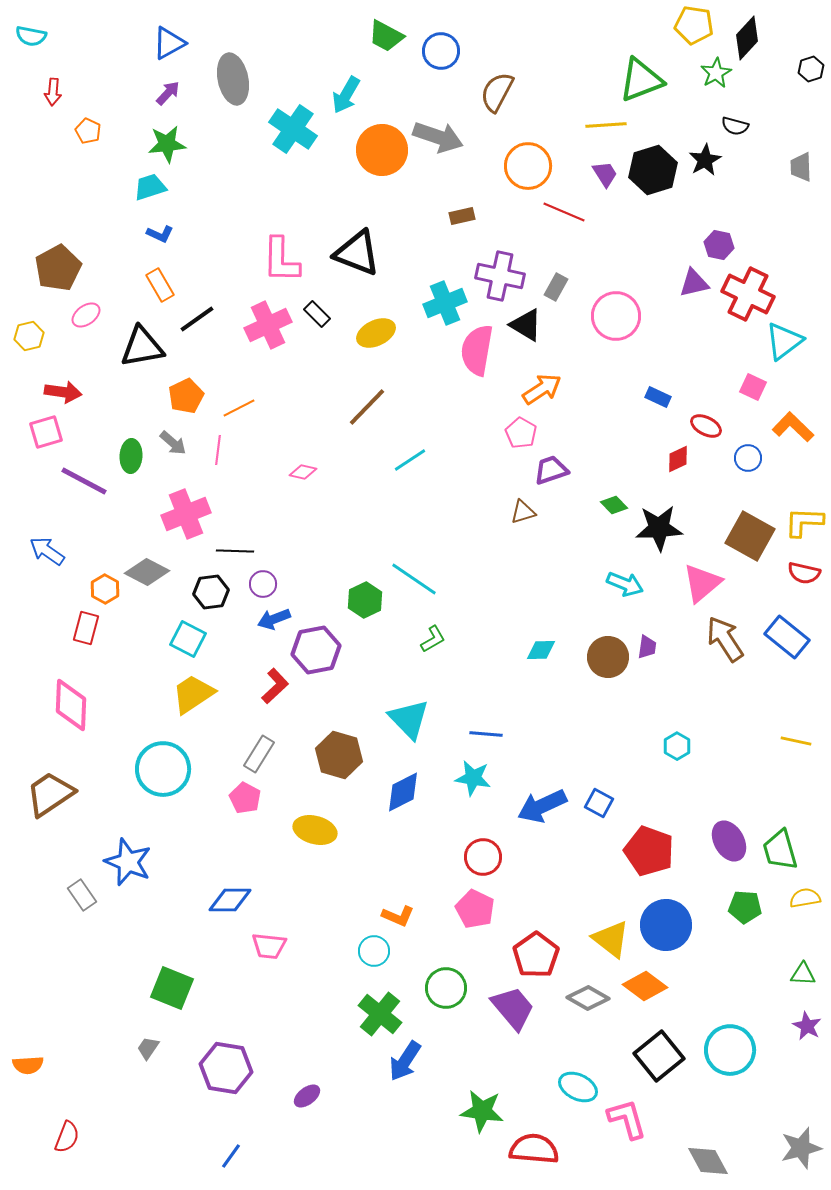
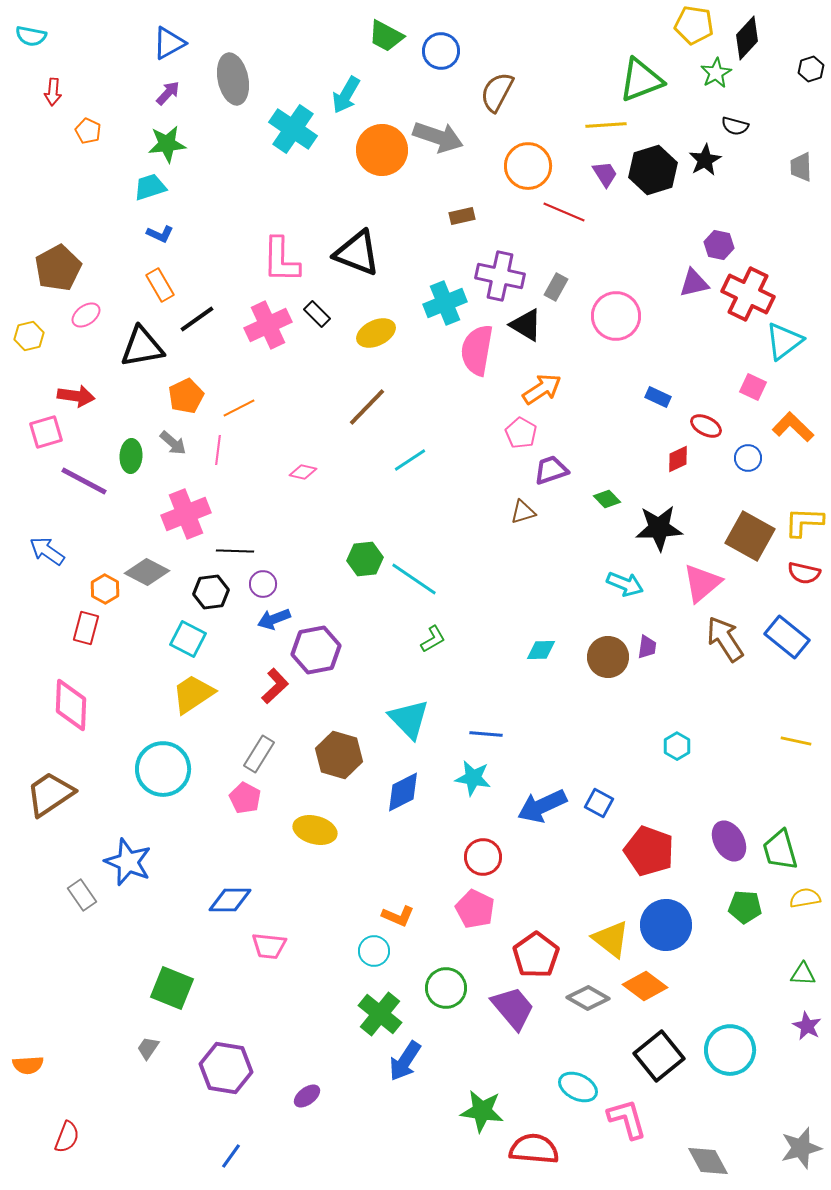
red arrow at (63, 392): moved 13 px right, 4 px down
green diamond at (614, 505): moved 7 px left, 6 px up
green hexagon at (365, 600): moved 41 px up; rotated 20 degrees clockwise
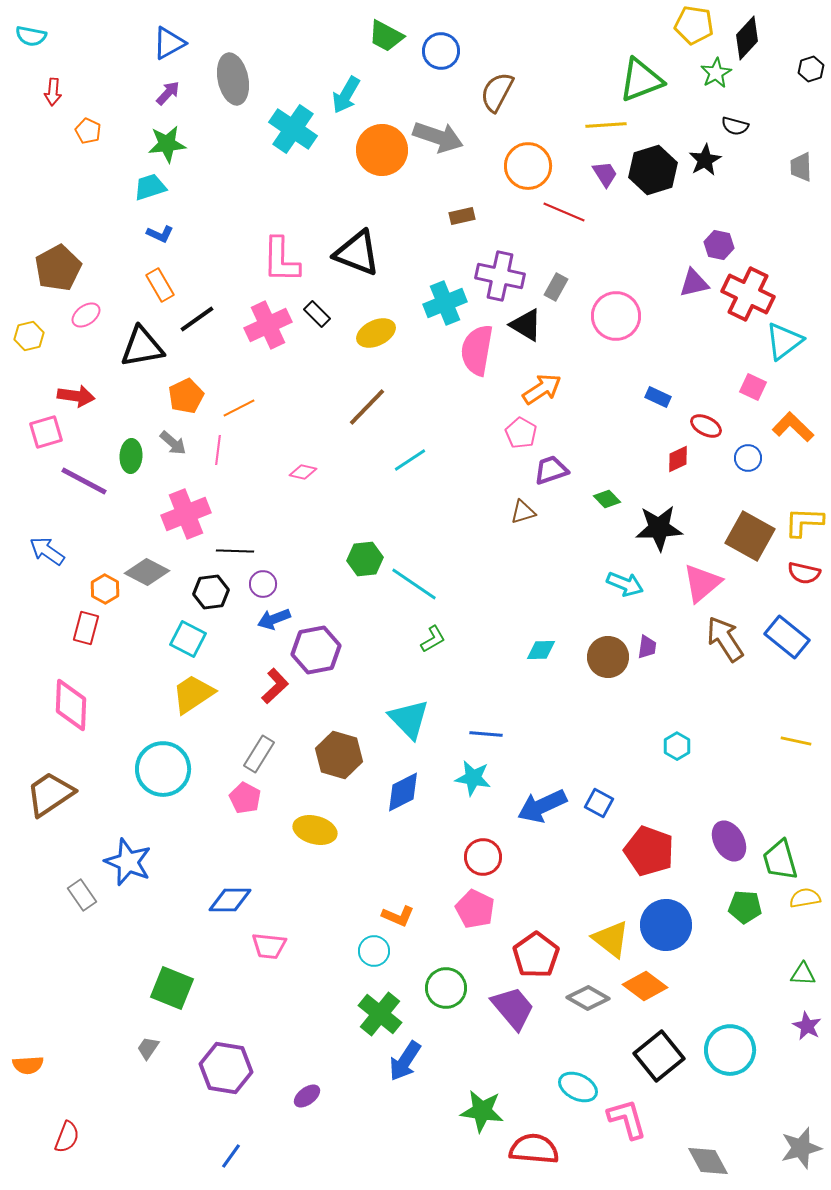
cyan line at (414, 579): moved 5 px down
green trapezoid at (780, 850): moved 10 px down
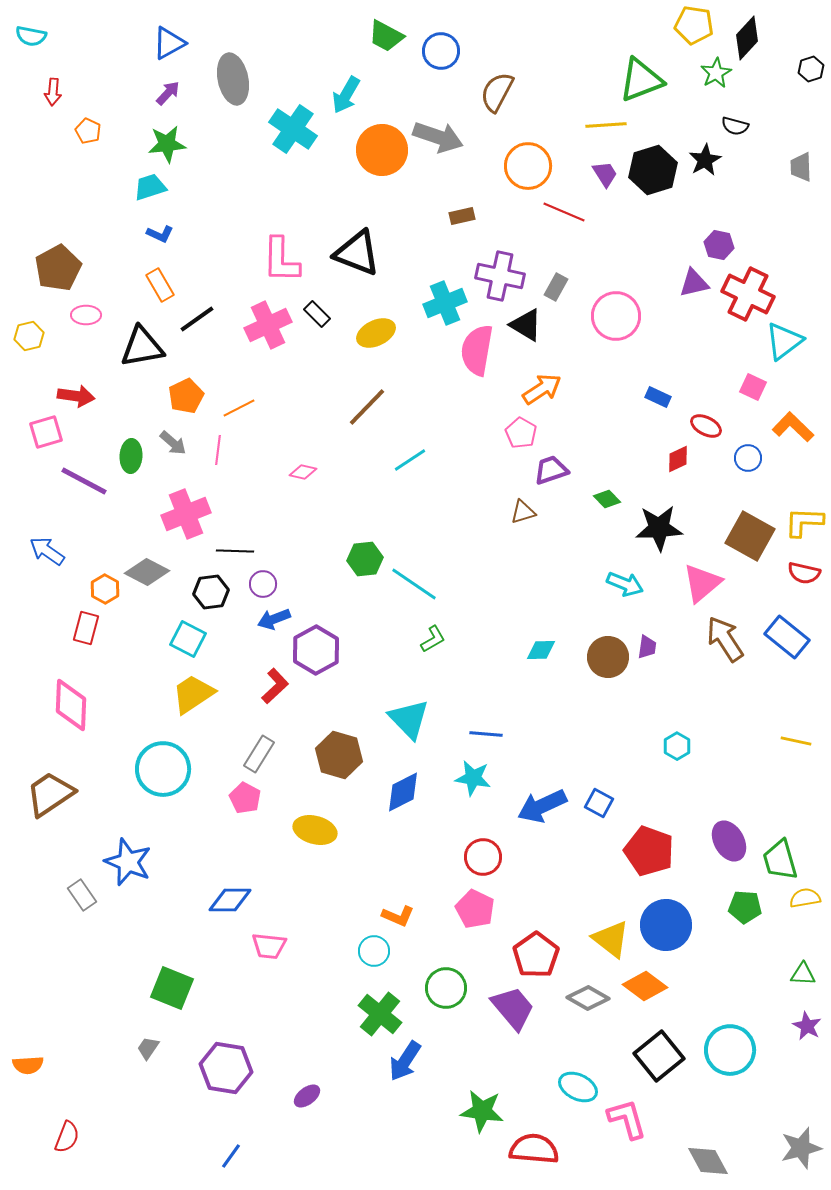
pink ellipse at (86, 315): rotated 36 degrees clockwise
purple hexagon at (316, 650): rotated 18 degrees counterclockwise
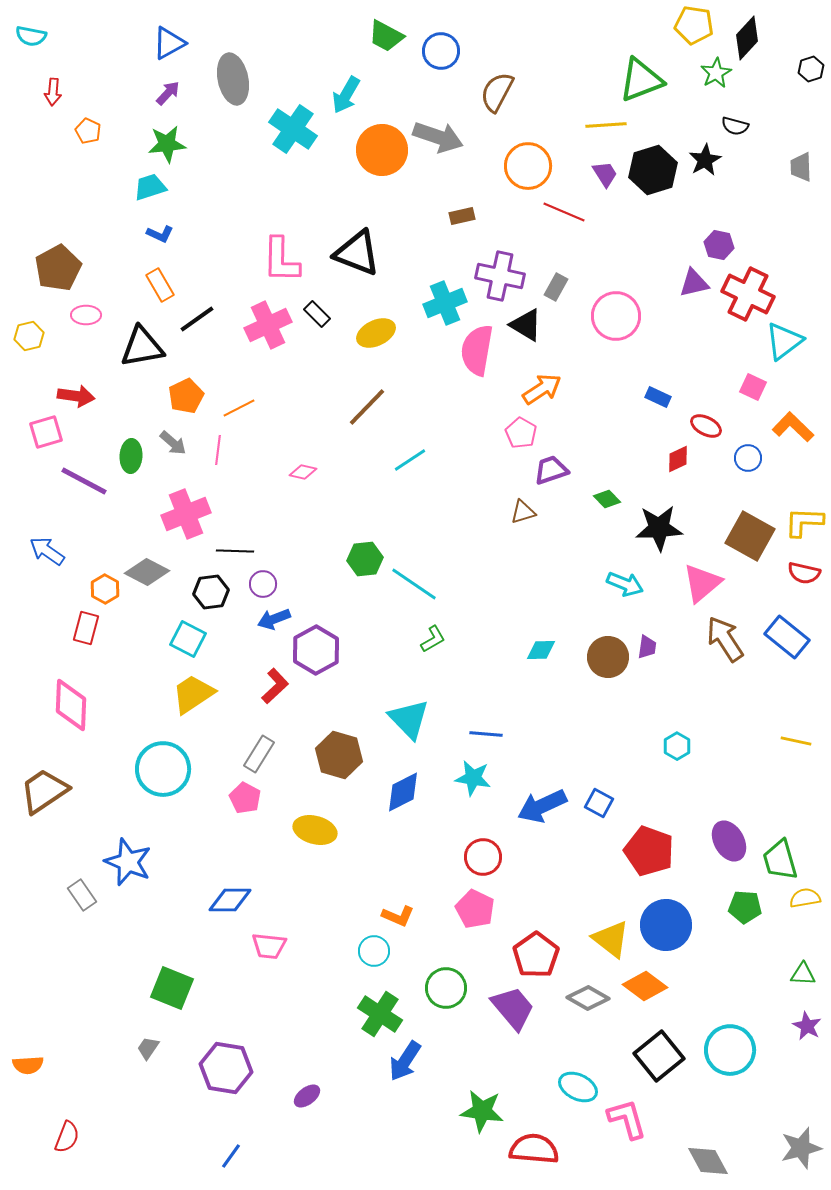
brown trapezoid at (50, 794): moved 6 px left, 3 px up
green cross at (380, 1014): rotated 6 degrees counterclockwise
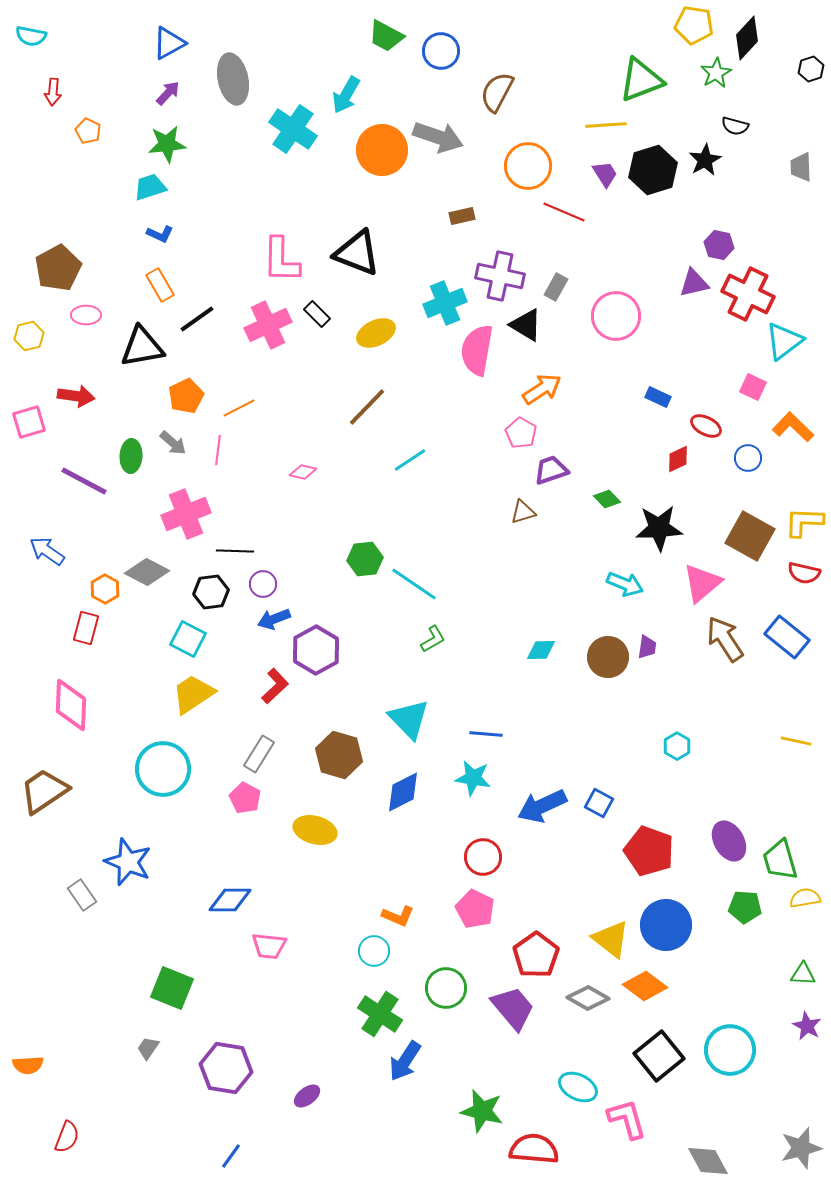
pink square at (46, 432): moved 17 px left, 10 px up
green star at (482, 1111): rotated 6 degrees clockwise
